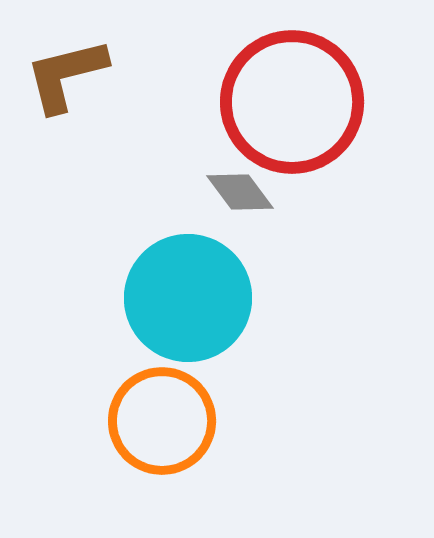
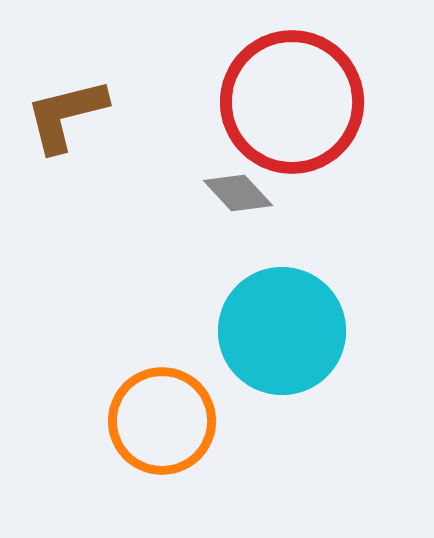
brown L-shape: moved 40 px down
gray diamond: moved 2 px left, 1 px down; rotated 6 degrees counterclockwise
cyan circle: moved 94 px right, 33 px down
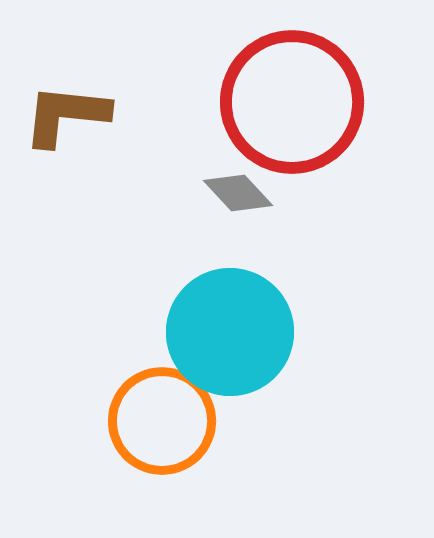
brown L-shape: rotated 20 degrees clockwise
cyan circle: moved 52 px left, 1 px down
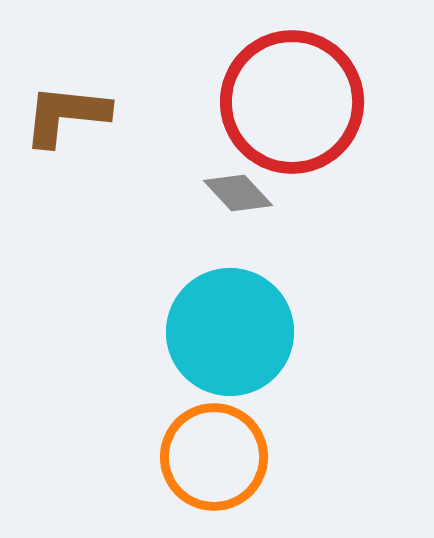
orange circle: moved 52 px right, 36 px down
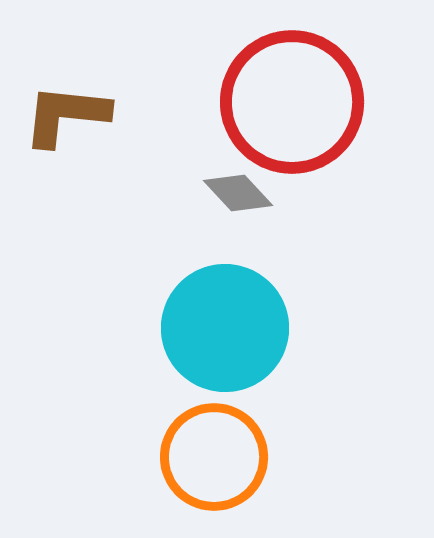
cyan circle: moved 5 px left, 4 px up
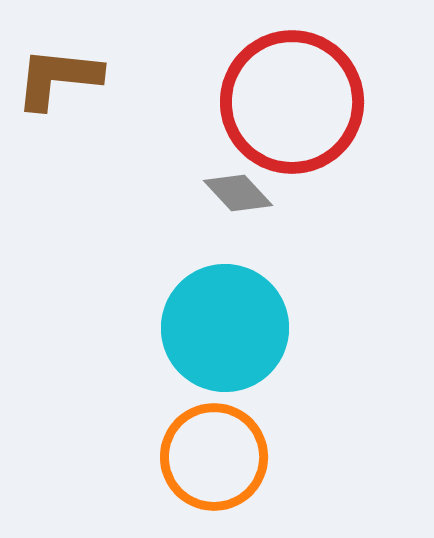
brown L-shape: moved 8 px left, 37 px up
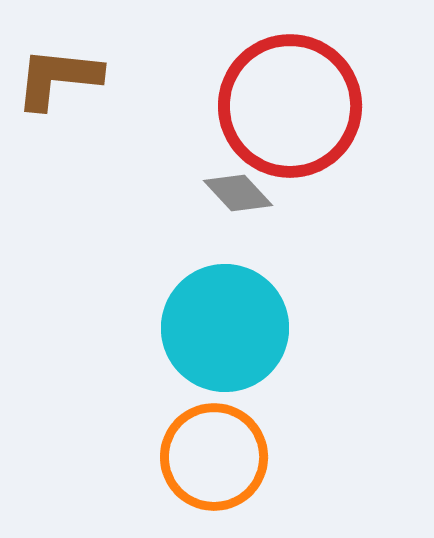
red circle: moved 2 px left, 4 px down
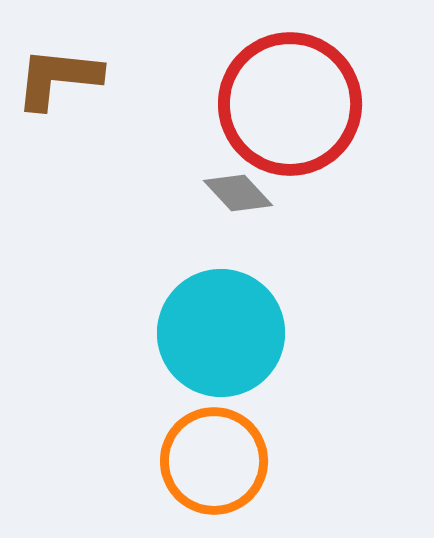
red circle: moved 2 px up
cyan circle: moved 4 px left, 5 px down
orange circle: moved 4 px down
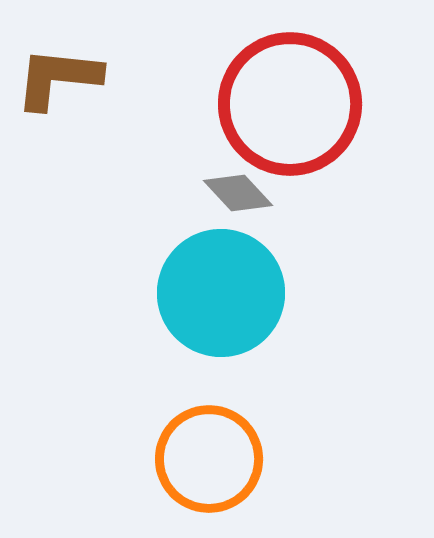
cyan circle: moved 40 px up
orange circle: moved 5 px left, 2 px up
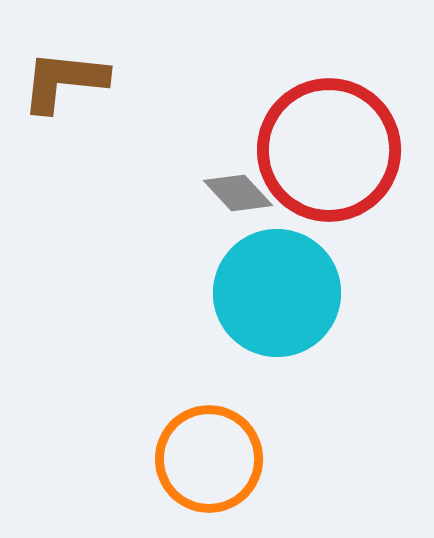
brown L-shape: moved 6 px right, 3 px down
red circle: moved 39 px right, 46 px down
cyan circle: moved 56 px right
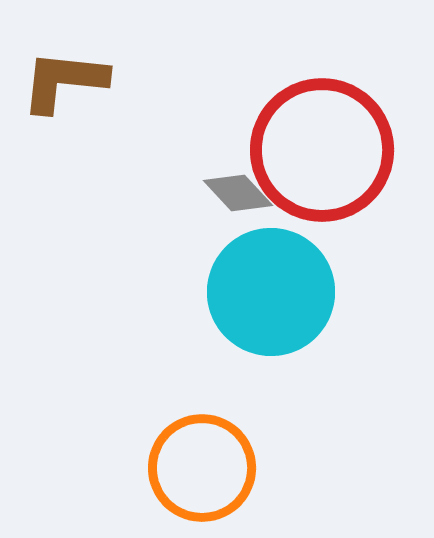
red circle: moved 7 px left
cyan circle: moved 6 px left, 1 px up
orange circle: moved 7 px left, 9 px down
